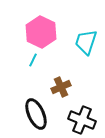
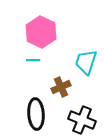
cyan trapezoid: moved 20 px down
cyan line: rotated 64 degrees clockwise
black ellipse: rotated 20 degrees clockwise
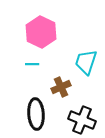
cyan line: moved 1 px left, 4 px down
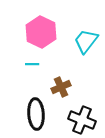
cyan trapezoid: moved 21 px up; rotated 20 degrees clockwise
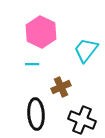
cyan trapezoid: moved 9 px down
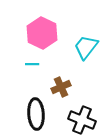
pink hexagon: moved 1 px right, 1 px down
cyan trapezoid: moved 3 px up
